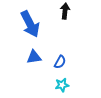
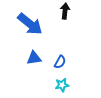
blue arrow: rotated 24 degrees counterclockwise
blue triangle: moved 1 px down
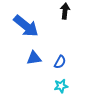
blue arrow: moved 4 px left, 2 px down
cyan star: moved 1 px left, 1 px down
